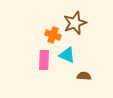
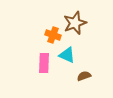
pink rectangle: moved 3 px down
brown semicircle: rotated 24 degrees counterclockwise
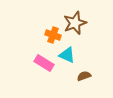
pink rectangle: rotated 60 degrees counterclockwise
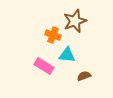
brown star: moved 2 px up
cyan triangle: rotated 18 degrees counterclockwise
pink rectangle: moved 3 px down
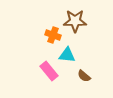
brown star: rotated 20 degrees clockwise
pink rectangle: moved 5 px right, 5 px down; rotated 18 degrees clockwise
brown semicircle: rotated 120 degrees counterclockwise
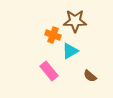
cyan triangle: moved 3 px right, 4 px up; rotated 36 degrees counterclockwise
brown semicircle: moved 6 px right
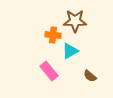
orange cross: rotated 14 degrees counterclockwise
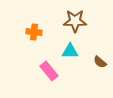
orange cross: moved 19 px left, 3 px up
cyan triangle: rotated 30 degrees clockwise
brown semicircle: moved 10 px right, 14 px up
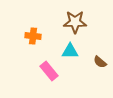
brown star: moved 1 px down
orange cross: moved 1 px left, 4 px down
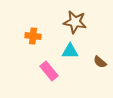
brown star: rotated 10 degrees clockwise
